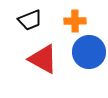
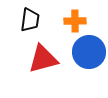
black trapezoid: rotated 60 degrees counterclockwise
red triangle: rotated 44 degrees counterclockwise
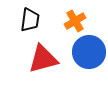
orange cross: rotated 30 degrees counterclockwise
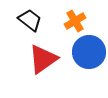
black trapezoid: rotated 60 degrees counterclockwise
red triangle: rotated 20 degrees counterclockwise
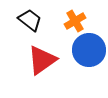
blue circle: moved 2 px up
red triangle: moved 1 px left, 1 px down
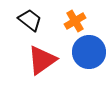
blue circle: moved 2 px down
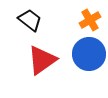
orange cross: moved 15 px right, 1 px up
blue circle: moved 2 px down
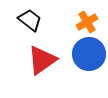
orange cross: moved 3 px left, 2 px down
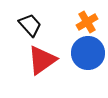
black trapezoid: moved 5 px down; rotated 10 degrees clockwise
blue circle: moved 1 px left, 1 px up
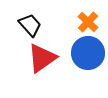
orange cross: moved 1 px right; rotated 15 degrees counterclockwise
red triangle: moved 2 px up
